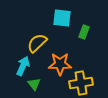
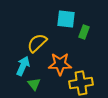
cyan square: moved 4 px right, 1 px down
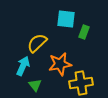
orange star: rotated 10 degrees counterclockwise
green triangle: moved 1 px right, 1 px down
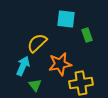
green rectangle: moved 3 px right, 3 px down; rotated 40 degrees counterclockwise
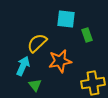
orange star: moved 3 px up
yellow cross: moved 12 px right
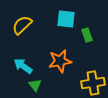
yellow semicircle: moved 15 px left, 18 px up
cyan arrow: rotated 78 degrees counterclockwise
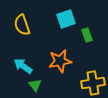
cyan square: rotated 24 degrees counterclockwise
yellow semicircle: rotated 65 degrees counterclockwise
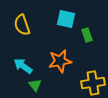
cyan square: rotated 30 degrees clockwise
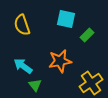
green rectangle: rotated 64 degrees clockwise
yellow cross: moved 2 px left; rotated 25 degrees counterclockwise
